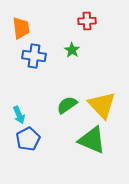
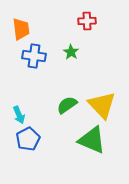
orange trapezoid: moved 1 px down
green star: moved 1 px left, 2 px down
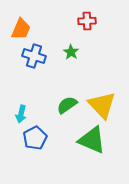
orange trapezoid: rotated 30 degrees clockwise
blue cross: rotated 10 degrees clockwise
cyan arrow: moved 2 px right, 1 px up; rotated 36 degrees clockwise
blue pentagon: moved 7 px right, 1 px up
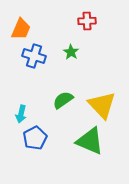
green semicircle: moved 4 px left, 5 px up
green triangle: moved 2 px left, 1 px down
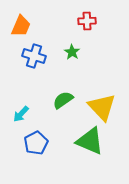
orange trapezoid: moved 3 px up
green star: moved 1 px right
yellow triangle: moved 2 px down
cyan arrow: rotated 30 degrees clockwise
blue pentagon: moved 1 px right, 5 px down
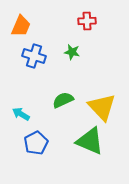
green star: rotated 21 degrees counterclockwise
green semicircle: rotated 10 degrees clockwise
cyan arrow: rotated 78 degrees clockwise
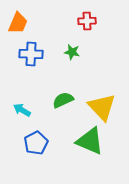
orange trapezoid: moved 3 px left, 3 px up
blue cross: moved 3 px left, 2 px up; rotated 15 degrees counterclockwise
cyan arrow: moved 1 px right, 4 px up
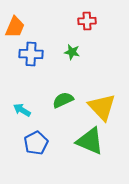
orange trapezoid: moved 3 px left, 4 px down
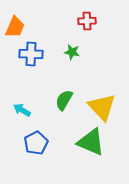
green semicircle: moved 1 px right; rotated 35 degrees counterclockwise
green triangle: moved 1 px right, 1 px down
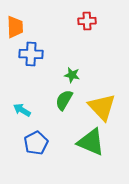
orange trapezoid: rotated 25 degrees counterclockwise
green star: moved 23 px down
